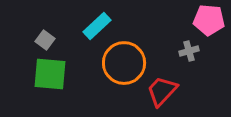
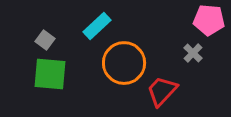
gray cross: moved 4 px right, 2 px down; rotated 30 degrees counterclockwise
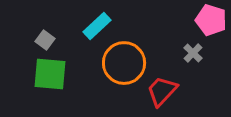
pink pentagon: moved 2 px right; rotated 12 degrees clockwise
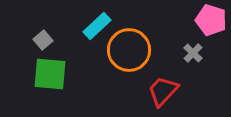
gray square: moved 2 px left; rotated 12 degrees clockwise
orange circle: moved 5 px right, 13 px up
red trapezoid: moved 1 px right
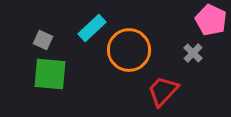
pink pentagon: rotated 8 degrees clockwise
cyan rectangle: moved 5 px left, 2 px down
gray square: rotated 24 degrees counterclockwise
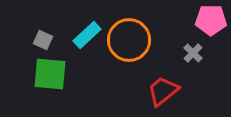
pink pentagon: rotated 24 degrees counterclockwise
cyan rectangle: moved 5 px left, 7 px down
orange circle: moved 10 px up
red trapezoid: rotated 8 degrees clockwise
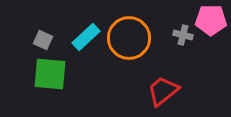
cyan rectangle: moved 1 px left, 2 px down
orange circle: moved 2 px up
gray cross: moved 10 px left, 18 px up; rotated 30 degrees counterclockwise
